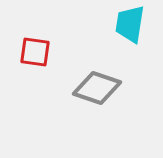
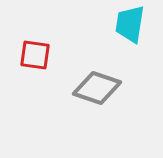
red square: moved 3 px down
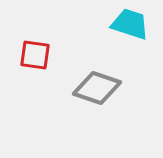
cyan trapezoid: rotated 99 degrees clockwise
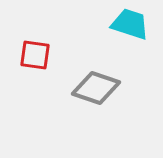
gray diamond: moved 1 px left
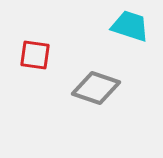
cyan trapezoid: moved 2 px down
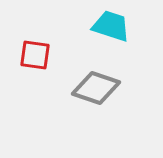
cyan trapezoid: moved 19 px left
